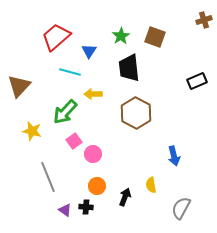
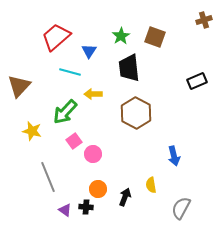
orange circle: moved 1 px right, 3 px down
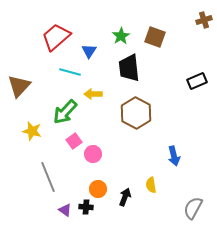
gray semicircle: moved 12 px right
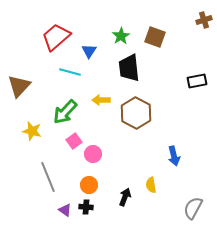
black rectangle: rotated 12 degrees clockwise
yellow arrow: moved 8 px right, 6 px down
orange circle: moved 9 px left, 4 px up
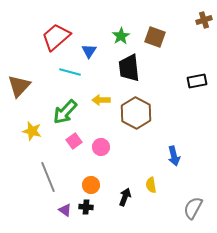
pink circle: moved 8 px right, 7 px up
orange circle: moved 2 px right
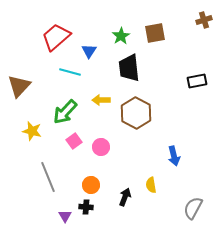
brown square: moved 4 px up; rotated 30 degrees counterclockwise
purple triangle: moved 6 px down; rotated 24 degrees clockwise
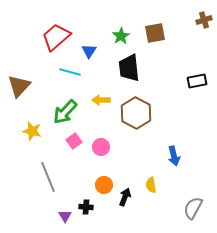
orange circle: moved 13 px right
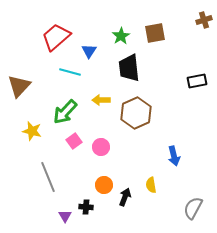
brown hexagon: rotated 8 degrees clockwise
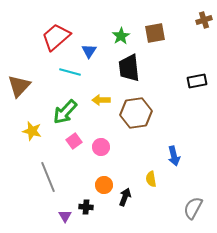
brown hexagon: rotated 16 degrees clockwise
yellow semicircle: moved 6 px up
